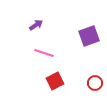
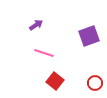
red square: rotated 24 degrees counterclockwise
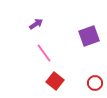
purple arrow: moved 1 px up
pink line: rotated 36 degrees clockwise
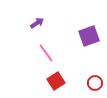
purple arrow: moved 1 px right, 1 px up
pink line: moved 2 px right
red square: moved 1 px right; rotated 18 degrees clockwise
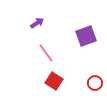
purple square: moved 3 px left
red square: moved 2 px left; rotated 24 degrees counterclockwise
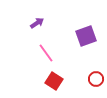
red circle: moved 1 px right, 4 px up
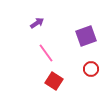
red circle: moved 5 px left, 10 px up
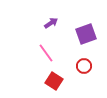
purple arrow: moved 14 px right
purple square: moved 2 px up
red circle: moved 7 px left, 3 px up
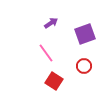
purple square: moved 1 px left
